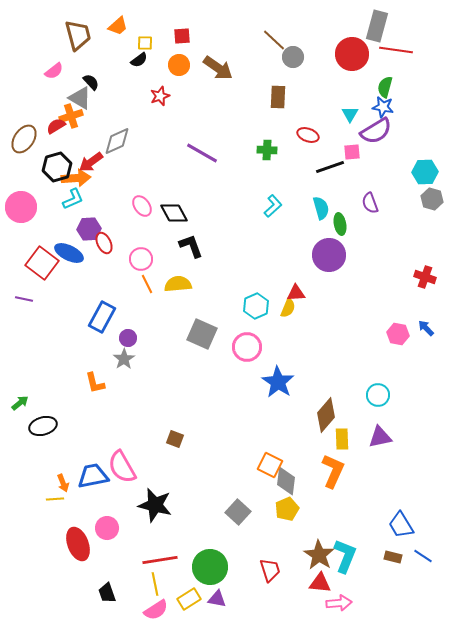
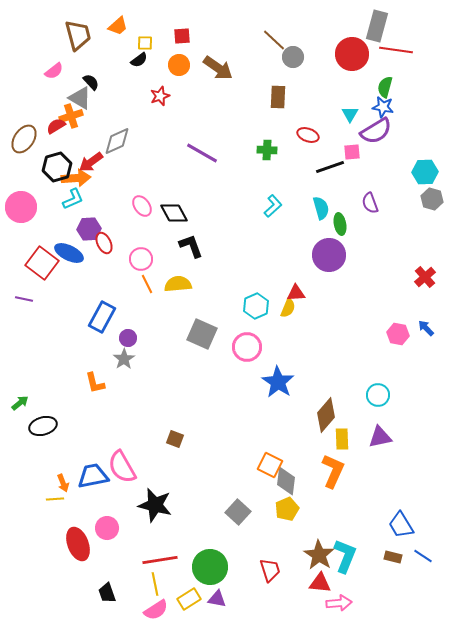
red cross at (425, 277): rotated 30 degrees clockwise
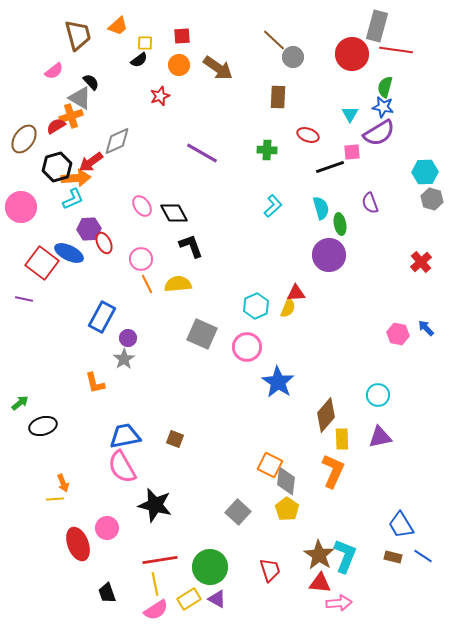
purple semicircle at (376, 131): moved 3 px right, 2 px down
red cross at (425, 277): moved 4 px left, 15 px up
blue trapezoid at (93, 476): moved 32 px right, 40 px up
yellow pentagon at (287, 509): rotated 15 degrees counterclockwise
purple triangle at (217, 599): rotated 18 degrees clockwise
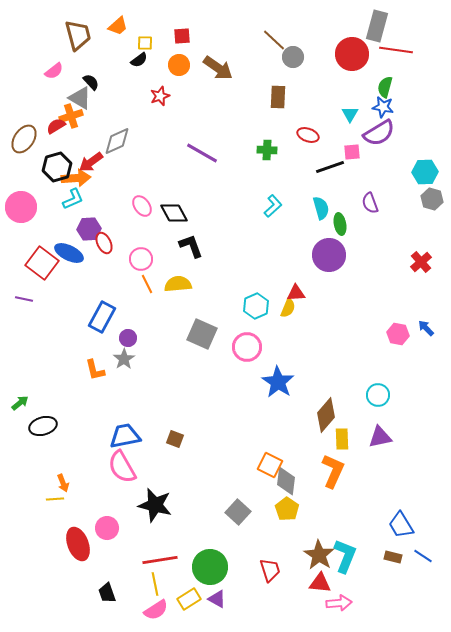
orange L-shape at (95, 383): moved 13 px up
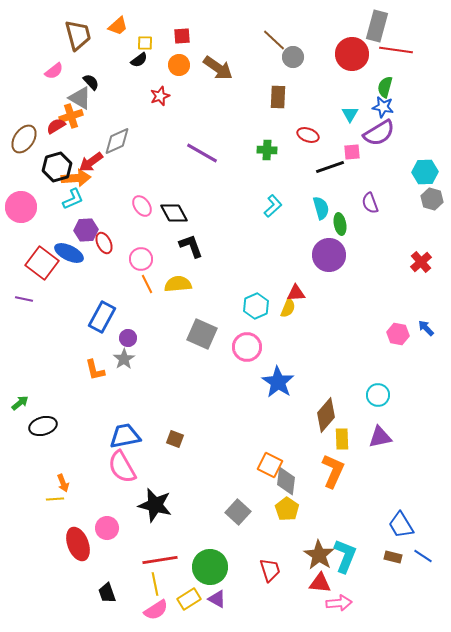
purple hexagon at (89, 229): moved 3 px left, 1 px down
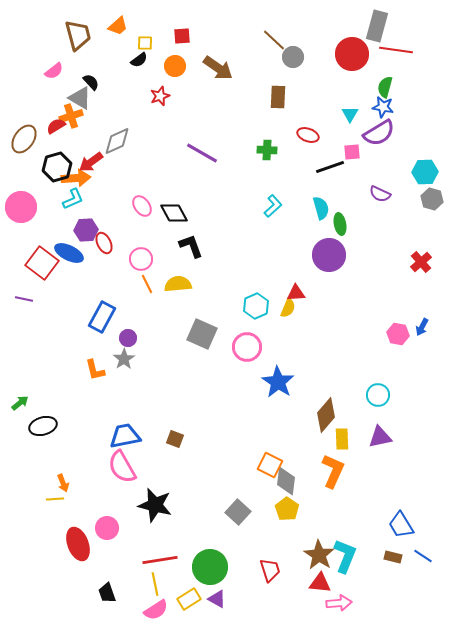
orange circle at (179, 65): moved 4 px left, 1 px down
purple semicircle at (370, 203): moved 10 px right, 9 px up; rotated 45 degrees counterclockwise
blue arrow at (426, 328): moved 4 px left, 1 px up; rotated 108 degrees counterclockwise
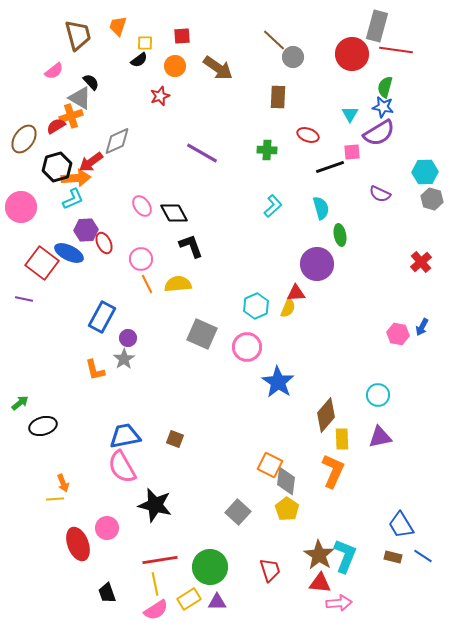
orange trapezoid at (118, 26): rotated 150 degrees clockwise
green ellipse at (340, 224): moved 11 px down
purple circle at (329, 255): moved 12 px left, 9 px down
purple triangle at (217, 599): moved 3 px down; rotated 30 degrees counterclockwise
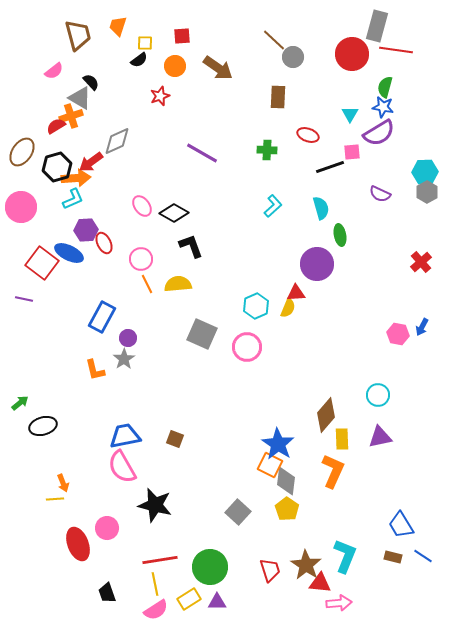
brown ellipse at (24, 139): moved 2 px left, 13 px down
gray hexagon at (432, 199): moved 5 px left, 7 px up; rotated 15 degrees clockwise
black diamond at (174, 213): rotated 32 degrees counterclockwise
blue star at (278, 382): moved 62 px down
brown star at (319, 555): moved 13 px left, 10 px down
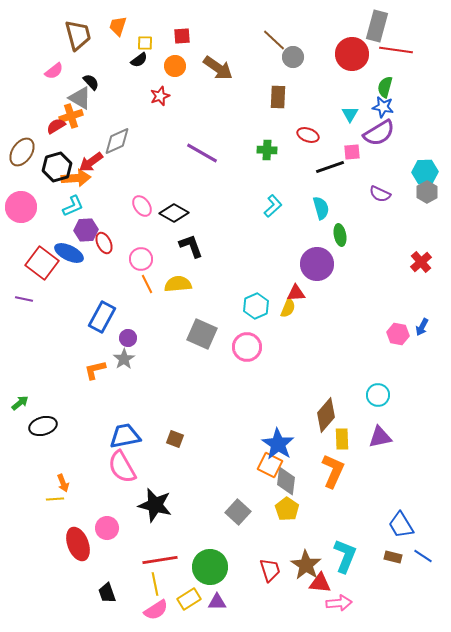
cyan L-shape at (73, 199): moved 7 px down
orange L-shape at (95, 370): rotated 90 degrees clockwise
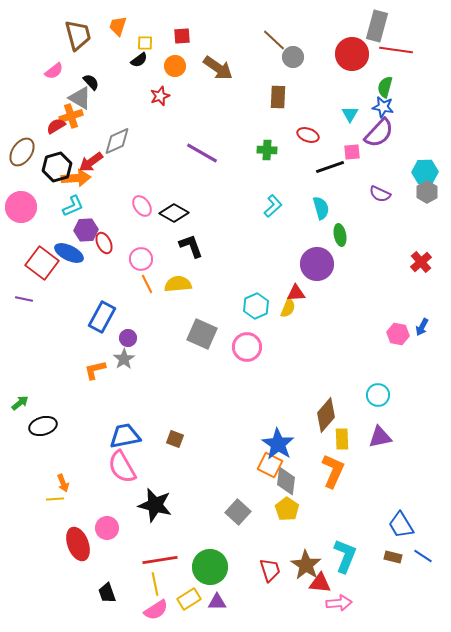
purple semicircle at (379, 133): rotated 16 degrees counterclockwise
